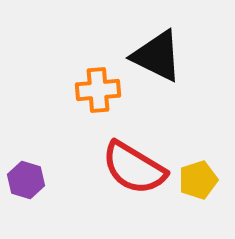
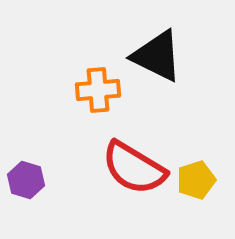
yellow pentagon: moved 2 px left
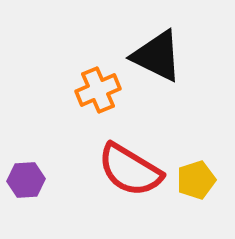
orange cross: rotated 18 degrees counterclockwise
red semicircle: moved 4 px left, 2 px down
purple hexagon: rotated 21 degrees counterclockwise
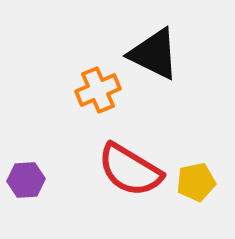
black triangle: moved 3 px left, 2 px up
yellow pentagon: moved 2 px down; rotated 6 degrees clockwise
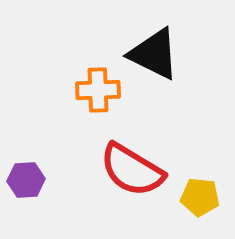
orange cross: rotated 21 degrees clockwise
red semicircle: moved 2 px right
yellow pentagon: moved 4 px right, 15 px down; rotated 18 degrees clockwise
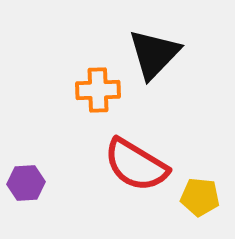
black triangle: rotated 48 degrees clockwise
red semicircle: moved 4 px right, 5 px up
purple hexagon: moved 3 px down
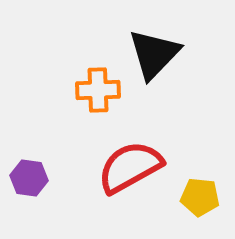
red semicircle: moved 6 px left, 2 px down; rotated 120 degrees clockwise
purple hexagon: moved 3 px right, 5 px up; rotated 12 degrees clockwise
